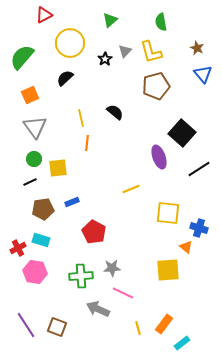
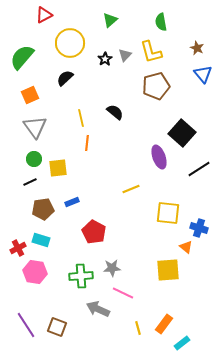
gray triangle at (125, 51): moved 4 px down
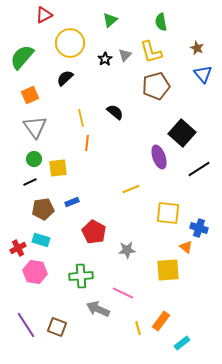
gray star at (112, 268): moved 15 px right, 18 px up
orange rectangle at (164, 324): moved 3 px left, 3 px up
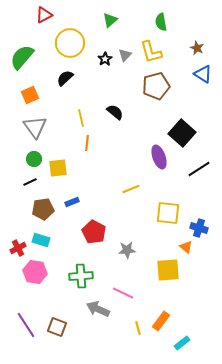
blue triangle at (203, 74): rotated 18 degrees counterclockwise
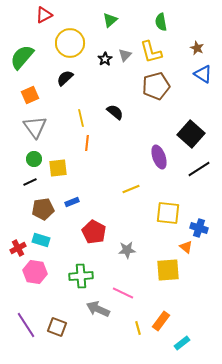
black square at (182, 133): moved 9 px right, 1 px down
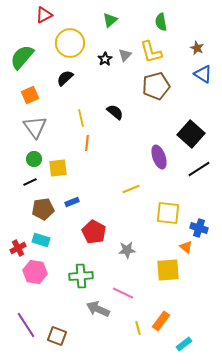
brown square at (57, 327): moved 9 px down
cyan rectangle at (182, 343): moved 2 px right, 1 px down
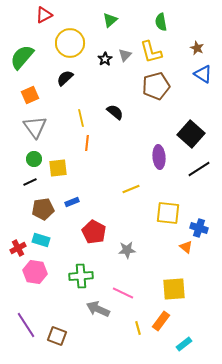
purple ellipse at (159, 157): rotated 15 degrees clockwise
yellow square at (168, 270): moved 6 px right, 19 px down
